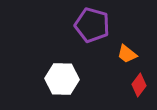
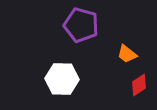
purple pentagon: moved 11 px left
red diamond: rotated 20 degrees clockwise
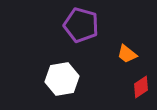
white hexagon: rotated 12 degrees counterclockwise
red diamond: moved 2 px right, 2 px down
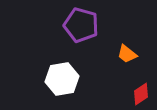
red diamond: moved 7 px down
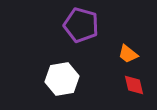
orange trapezoid: moved 1 px right
red diamond: moved 7 px left, 9 px up; rotated 70 degrees counterclockwise
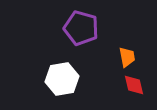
purple pentagon: moved 3 px down
orange trapezoid: moved 1 px left, 3 px down; rotated 140 degrees counterclockwise
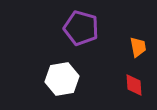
orange trapezoid: moved 11 px right, 10 px up
red diamond: rotated 10 degrees clockwise
